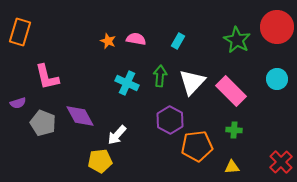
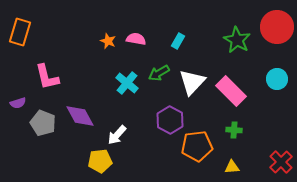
green arrow: moved 1 px left, 3 px up; rotated 125 degrees counterclockwise
cyan cross: rotated 15 degrees clockwise
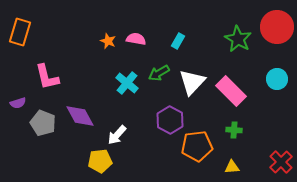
green star: moved 1 px right, 1 px up
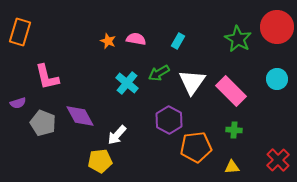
white triangle: rotated 8 degrees counterclockwise
purple hexagon: moved 1 px left
orange pentagon: moved 1 px left, 1 px down
red cross: moved 3 px left, 2 px up
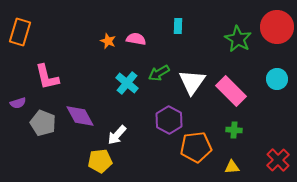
cyan rectangle: moved 15 px up; rotated 28 degrees counterclockwise
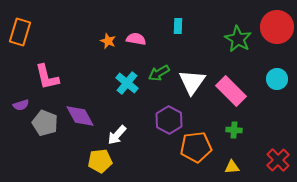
purple semicircle: moved 3 px right, 2 px down
gray pentagon: moved 2 px right
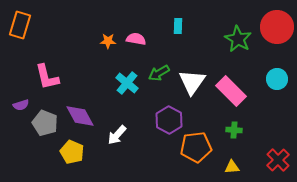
orange rectangle: moved 7 px up
orange star: rotated 21 degrees counterclockwise
yellow pentagon: moved 28 px left, 9 px up; rotated 30 degrees clockwise
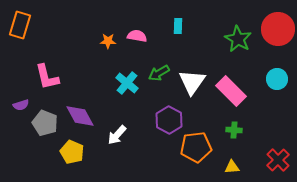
red circle: moved 1 px right, 2 px down
pink semicircle: moved 1 px right, 3 px up
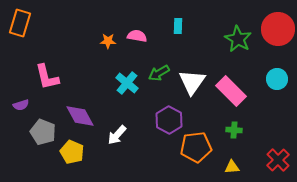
orange rectangle: moved 2 px up
gray pentagon: moved 2 px left, 9 px down
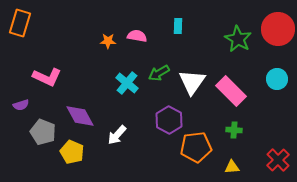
pink L-shape: rotated 52 degrees counterclockwise
